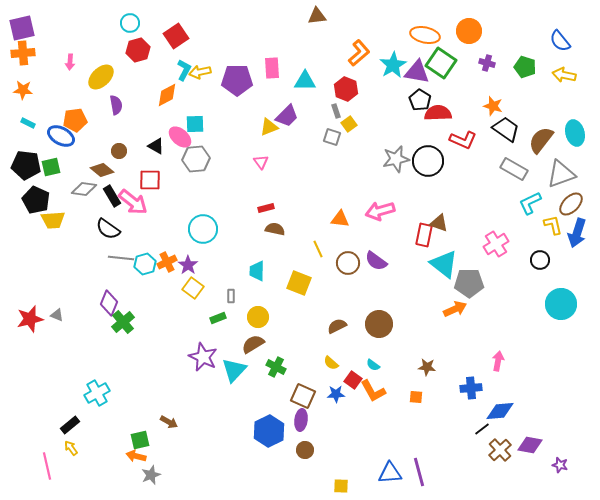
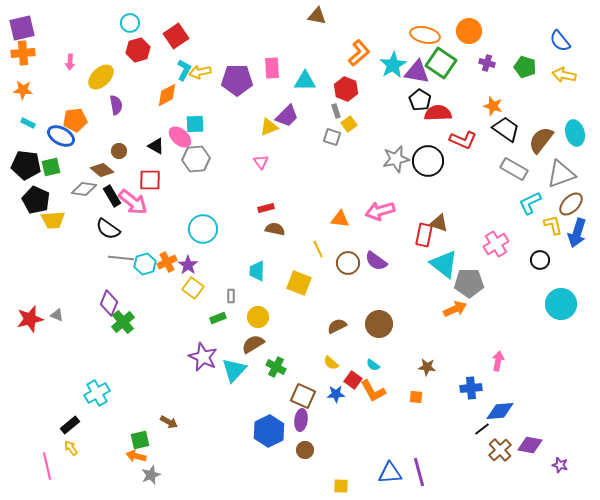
brown triangle at (317, 16): rotated 18 degrees clockwise
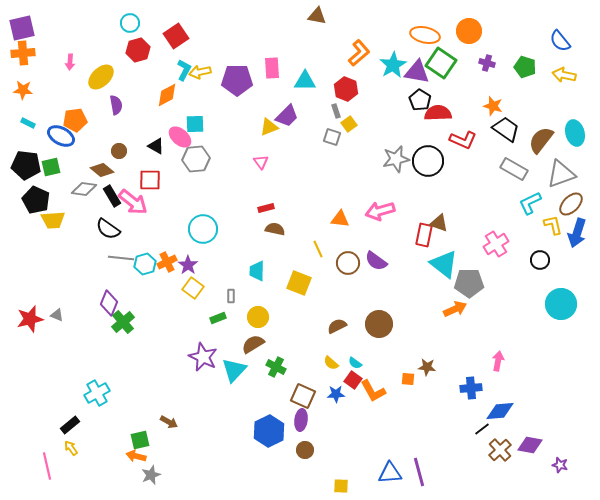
cyan semicircle at (373, 365): moved 18 px left, 2 px up
orange square at (416, 397): moved 8 px left, 18 px up
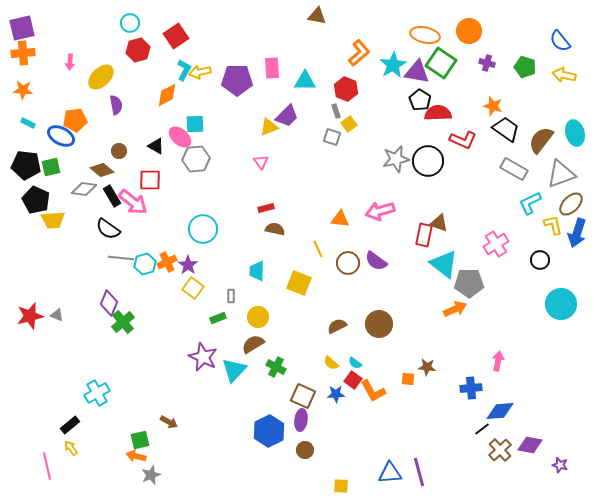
red star at (30, 319): moved 3 px up
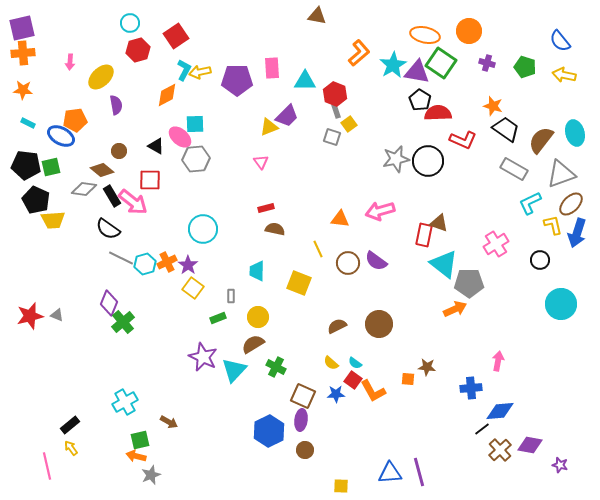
red hexagon at (346, 89): moved 11 px left, 5 px down
gray line at (121, 258): rotated 20 degrees clockwise
cyan cross at (97, 393): moved 28 px right, 9 px down
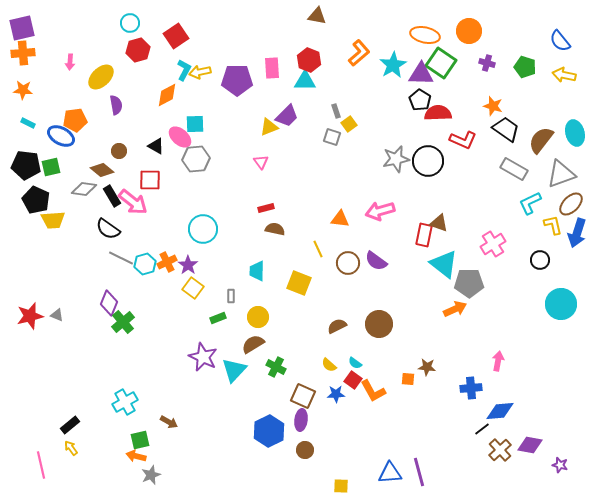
purple triangle at (417, 72): moved 4 px right, 2 px down; rotated 8 degrees counterclockwise
red hexagon at (335, 94): moved 26 px left, 34 px up
pink cross at (496, 244): moved 3 px left
yellow semicircle at (331, 363): moved 2 px left, 2 px down
pink line at (47, 466): moved 6 px left, 1 px up
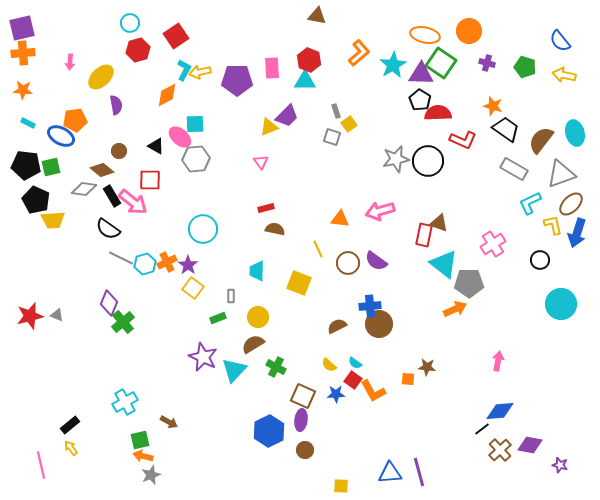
blue cross at (471, 388): moved 101 px left, 82 px up
orange arrow at (136, 456): moved 7 px right
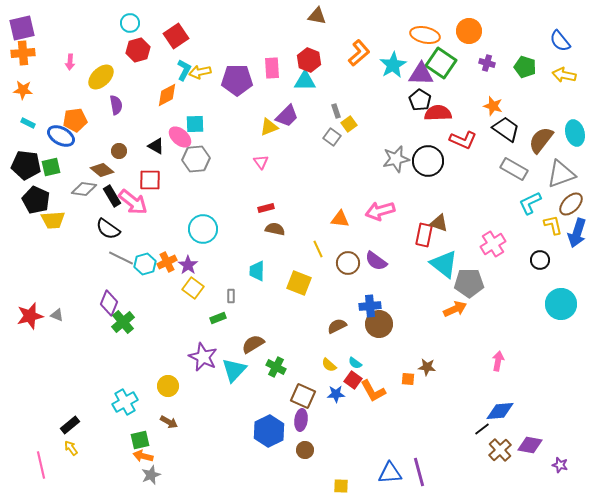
gray square at (332, 137): rotated 18 degrees clockwise
yellow circle at (258, 317): moved 90 px left, 69 px down
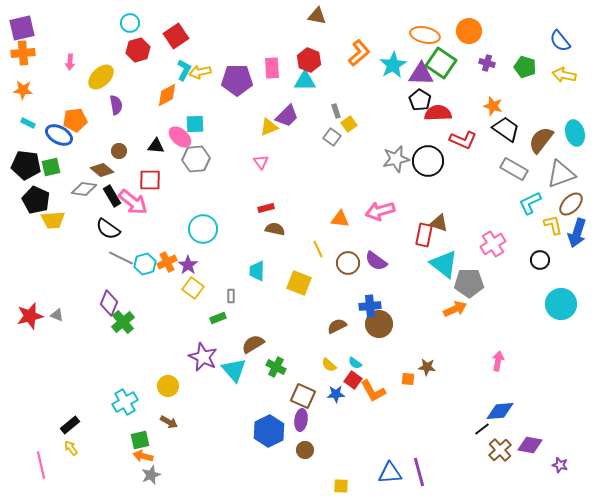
blue ellipse at (61, 136): moved 2 px left, 1 px up
black triangle at (156, 146): rotated 24 degrees counterclockwise
cyan triangle at (234, 370): rotated 24 degrees counterclockwise
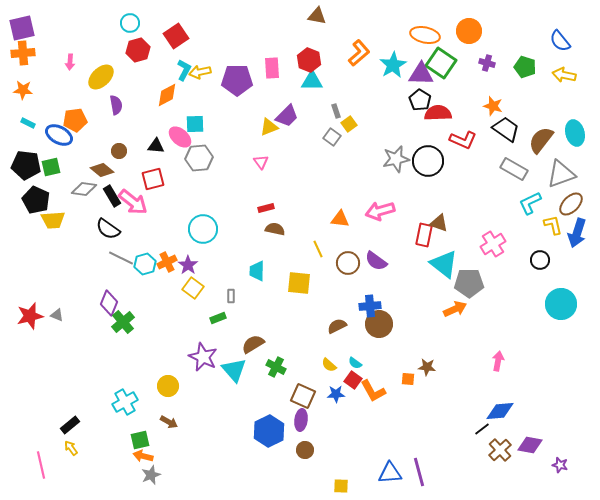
cyan triangle at (305, 81): moved 7 px right
gray hexagon at (196, 159): moved 3 px right, 1 px up
red square at (150, 180): moved 3 px right, 1 px up; rotated 15 degrees counterclockwise
yellow square at (299, 283): rotated 15 degrees counterclockwise
